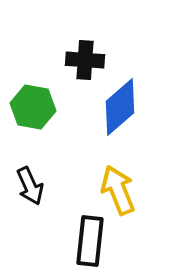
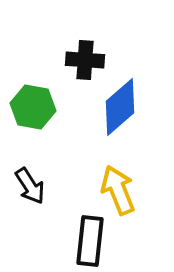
black arrow: rotated 9 degrees counterclockwise
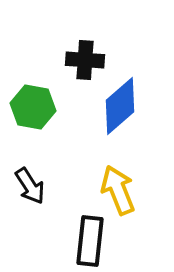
blue diamond: moved 1 px up
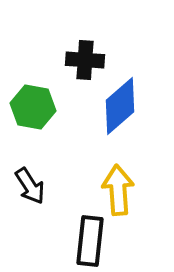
yellow arrow: rotated 18 degrees clockwise
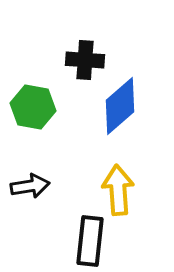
black arrow: rotated 66 degrees counterclockwise
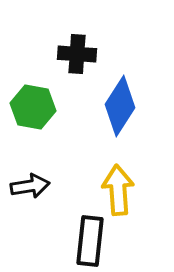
black cross: moved 8 px left, 6 px up
blue diamond: rotated 16 degrees counterclockwise
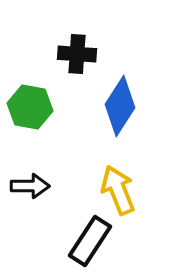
green hexagon: moved 3 px left
black arrow: rotated 9 degrees clockwise
yellow arrow: rotated 18 degrees counterclockwise
black rectangle: rotated 27 degrees clockwise
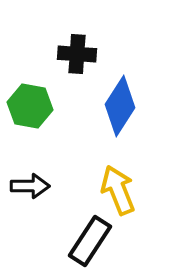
green hexagon: moved 1 px up
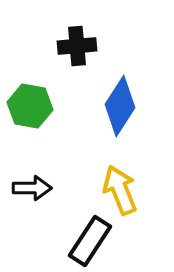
black cross: moved 8 px up; rotated 9 degrees counterclockwise
black arrow: moved 2 px right, 2 px down
yellow arrow: moved 2 px right
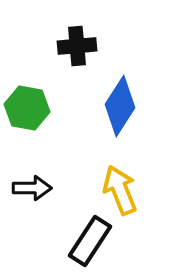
green hexagon: moved 3 px left, 2 px down
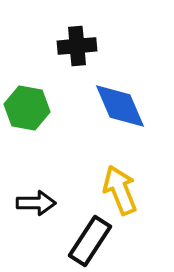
blue diamond: rotated 56 degrees counterclockwise
black arrow: moved 4 px right, 15 px down
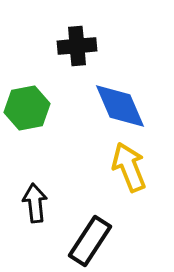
green hexagon: rotated 21 degrees counterclockwise
yellow arrow: moved 9 px right, 23 px up
black arrow: moved 1 px left; rotated 96 degrees counterclockwise
